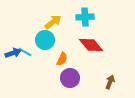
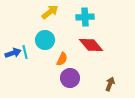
yellow arrow: moved 3 px left, 10 px up
cyan line: rotated 48 degrees clockwise
brown arrow: moved 2 px down
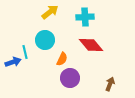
blue arrow: moved 9 px down
